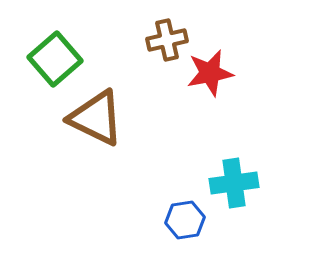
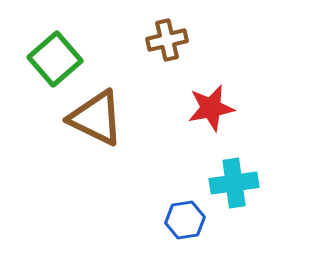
red star: moved 1 px right, 35 px down
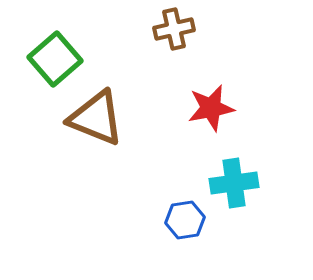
brown cross: moved 7 px right, 11 px up
brown triangle: rotated 4 degrees counterclockwise
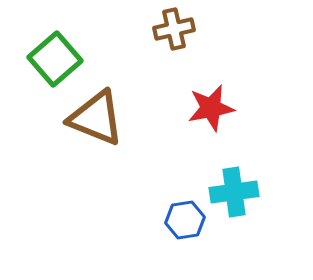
cyan cross: moved 9 px down
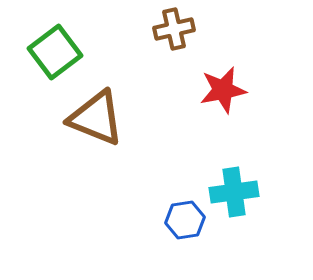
green square: moved 7 px up; rotated 4 degrees clockwise
red star: moved 12 px right, 18 px up
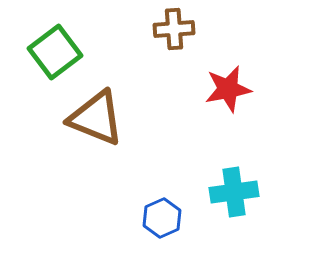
brown cross: rotated 9 degrees clockwise
red star: moved 5 px right, 1 px up
blue hexagon: moved 23 px left, 2 px up; rotated 15 degrees counterclockwise
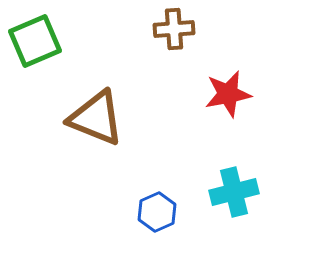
green square: moved 20 px left, 11 px up; rotated 14 degrees clockwise
red star: moved 5 px down
cyan cross: rotated 6 degrees counterclockwise
blue hexagon: moved 5 px left, 6 px up
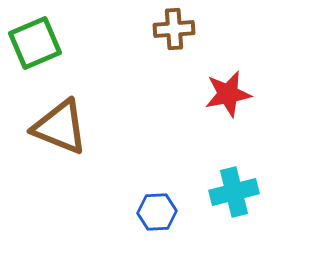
green square: moved 2 px down
brown triangle: moved 36 px left, 9 px down
blue hexagon: rotated 21 degrees clockwise
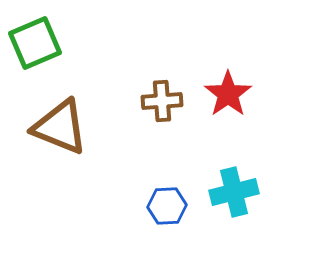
brown cross: moved 12 px left, 72 px down
red star: rotated 24 degrees counterclockwise
blue hexagon: moved 10 px right, 6 px up
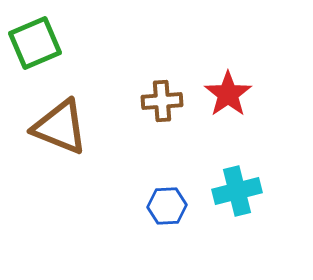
cyan cross: moved 3 px right, 1 px up
